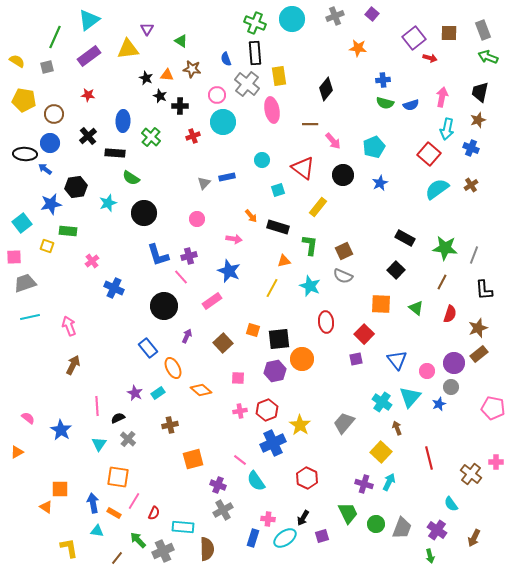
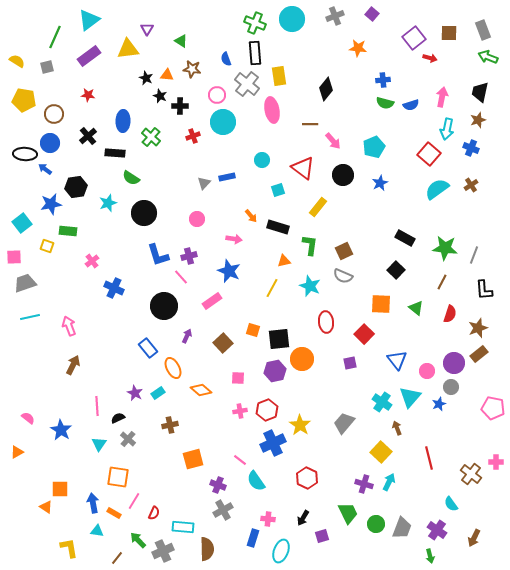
purple square at (356, 359): moved 6 px left, 4 px down
cyan ellipse at (285, 538): moved 4 px left, 13 px down; rotated 35 degrees counterclockwise
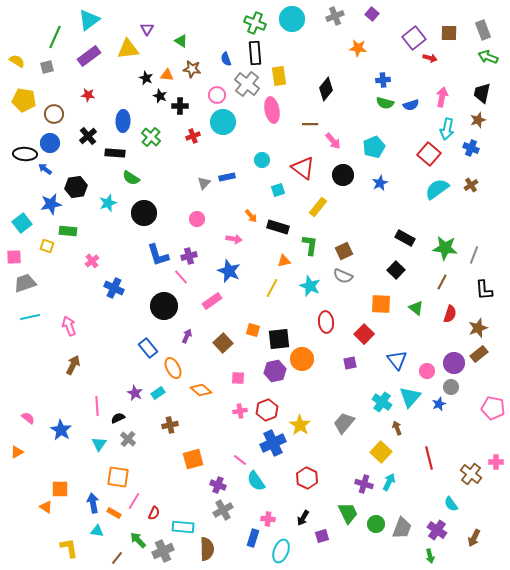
black trapezoid at (480, 92): moved 2 px right, 1 px down
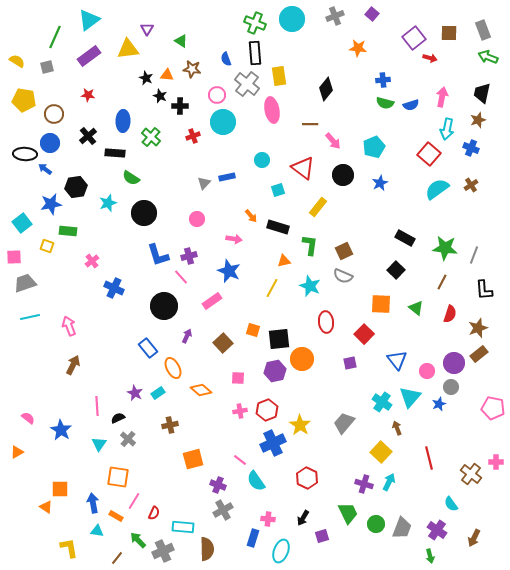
orange rectangle at (114, 513): moved 2 px right, 3 px down
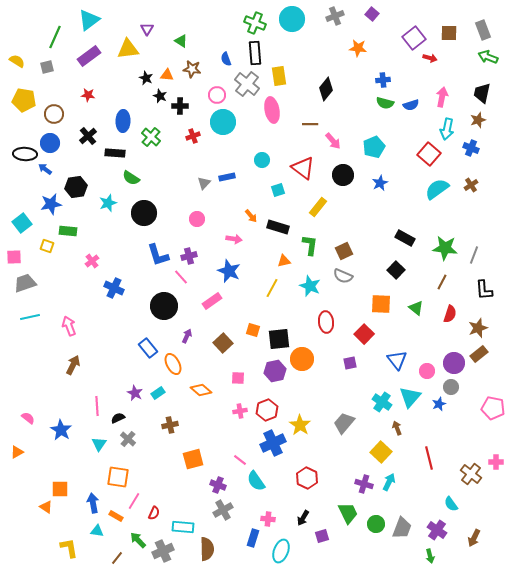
orange ellipse at (173, 368): moved 4 px up
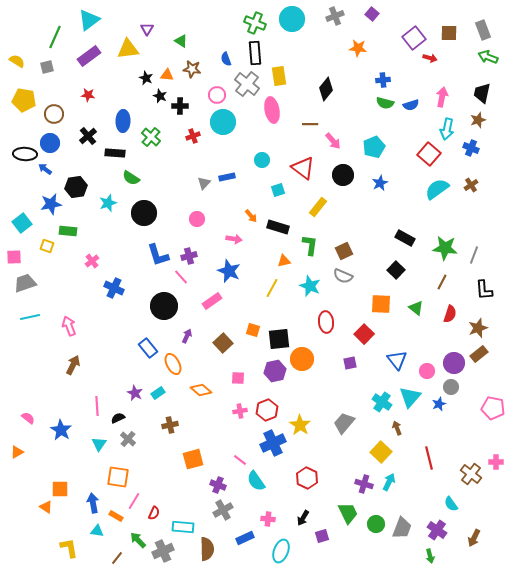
blue rectangle at (253, 538): moved 8 px left; rotated 48 degrees clockwise
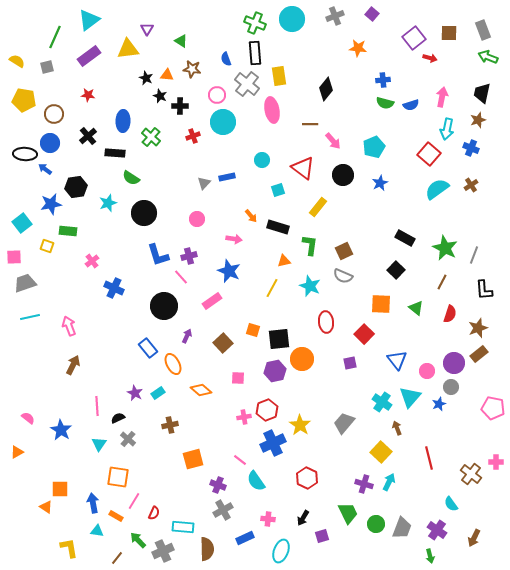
green star at (445, 248): rotated 20 degrees clockwise
pink cross at (240, 411): moved 4 px right, 6 px down
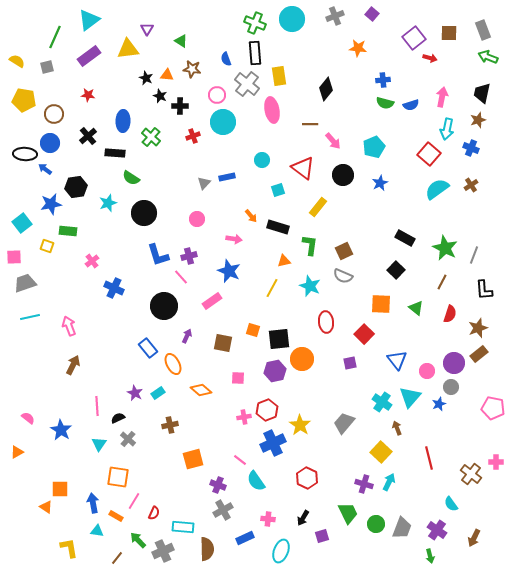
brown square at (223, 343): rotated 36 degrees counterclockwise
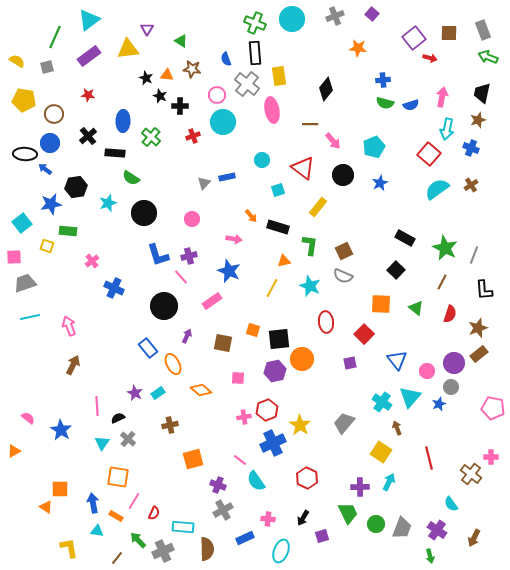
pink circle at (197, 219): moved 5 px left
cyan triangle at (99, 444): moved 3 px right, 1 px up
orange triangle at (17, 452): moved 3 px left, 1 px up
yellow square at (381, 452): rotated 10 degrees counterclockwise
pink cross at (496, 462): moved 5 px left, 5 px up
purple cross at (364, 484): moved 4 px left, 3 px down; rotated 18 degrees counterclockwise
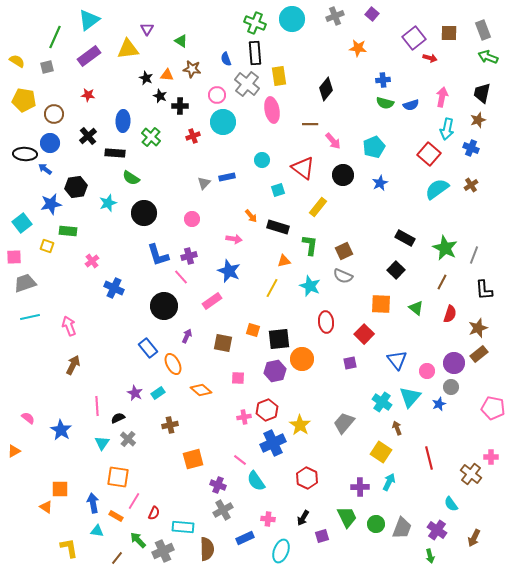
green trapezoid at (348, 513): moved 1 px left, 4 px down
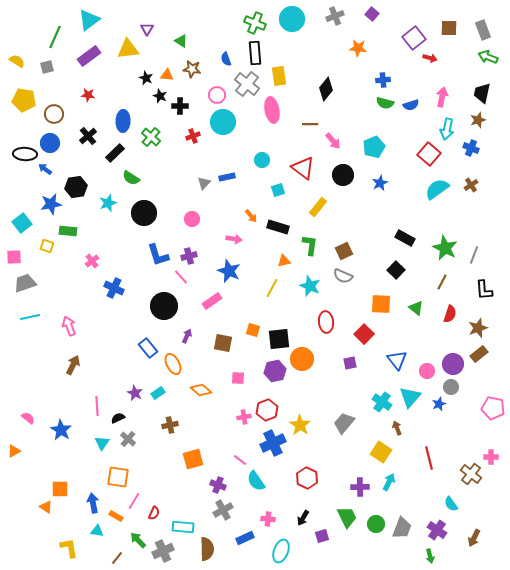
brown square at (449, 33): moved 5 px up
black rectangle at (115, 153): rotated 48 degrees counterclockwise
purple circle at (454, 363): moved 1 px left, 1 px down
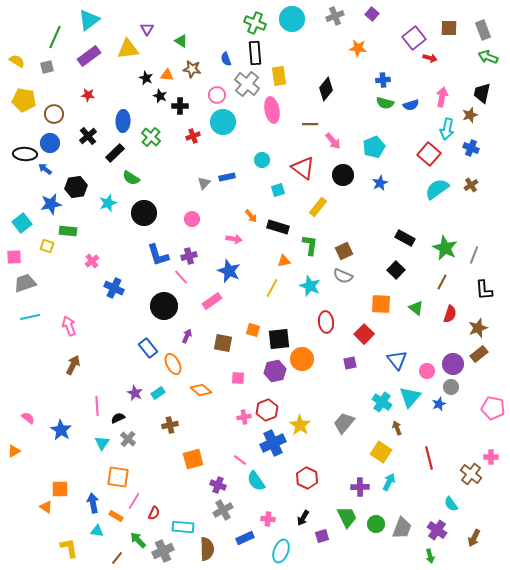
brown star at (478, 120): moved 8 px left, 5 px up
